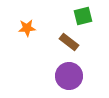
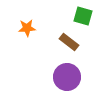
green square: rotated 30 degrees clockwise
purple circle: moved 2 px left, 1 px down
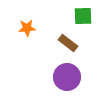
green square: rotated 18 degrees counterclockwise
brown rectangle: moved 1 px left, 1 px down
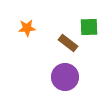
green square: moved 6 px right, 11 px down
purple circle: moved 2 px left
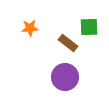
orange star: moved 3 px right
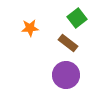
green square: moved 12 px left, 9 px up; rotated 36 degrees counterclockwise
purple circle: moved 1 px right, 2 px up
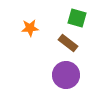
green square: rotated 36 degrees counterclockwise
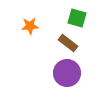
orange star: moved 2 px up
purple circle: moved 1 px right, 2 px up
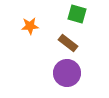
green square: moved 4 px up
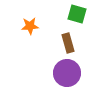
brown rectangle: rotated 36 degrees clockwise
